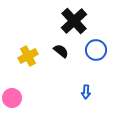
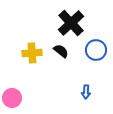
black cross: moved 3 px left, 2 px down
yellow cross: moved 4 px right, 3 px up; rotated 24 degrees clockwise
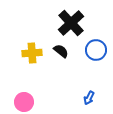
blue arrow: moved 3 px right, 6 px down; rotated 24 degrees clockwise
pink circle: moved 12 px right, 4 px down
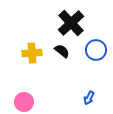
black semicircle: moved 1 px right
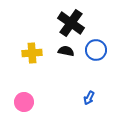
black cross: rotated 12 degrees counterclockwise
black semicircle: moved 4 px right; rotated 28 degrees counterclockwise
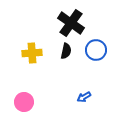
black semicircle: rotated 91 degrees clockwise
blue arrow: moved 5 px left, 1 px up; rotated 32 degrees clockwise
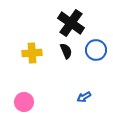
black semicircle: rotated 35 degrees counterclockwise
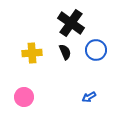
black semicircle: moved 1 px left, 1 px down
blue arrow: moved 5 px right
pink circle: moved 5 px up
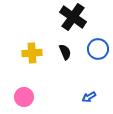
black cross: moved 2 px right, 6 px up
blue circle: moved 2 px right, 1 px up
